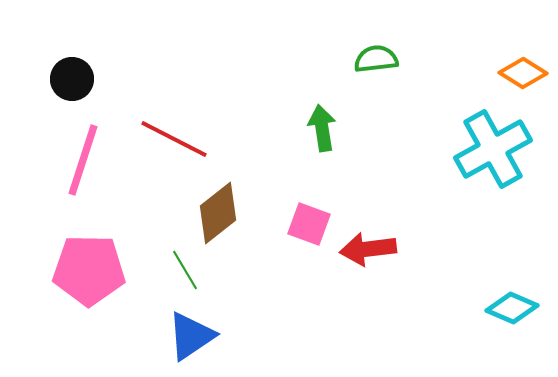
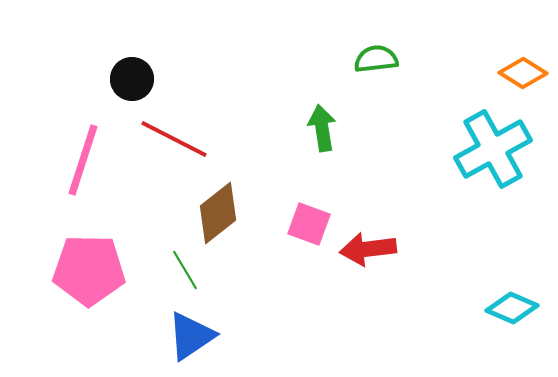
black circle: moved 60 px right
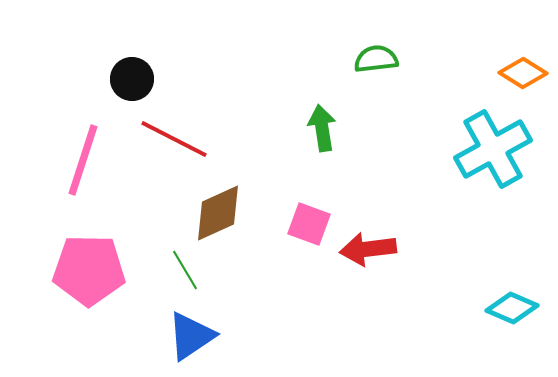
brown diamond: rotated 14 degrees clockwise
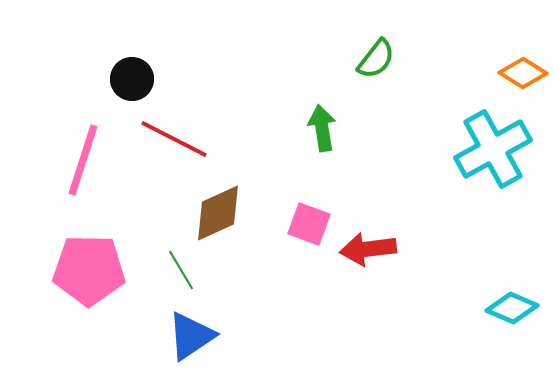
green semicircle: rotated 135 degrees clockwise
green line: moved 4 px left
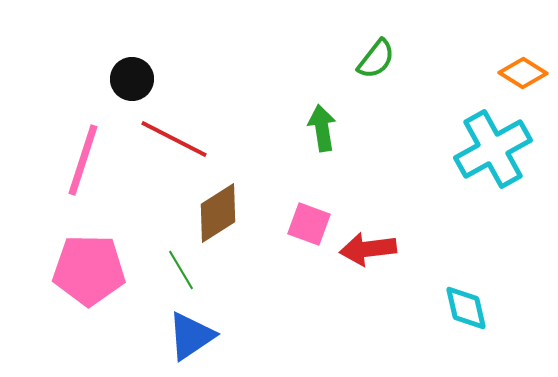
brown diamond: rotated 8 degrees counterclockwise
cyan diamond: moved 46 px left; rotated 54 degrees clockwise
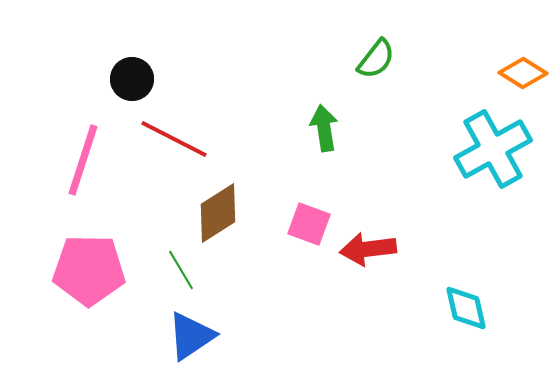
green arrow: moved 2 px right
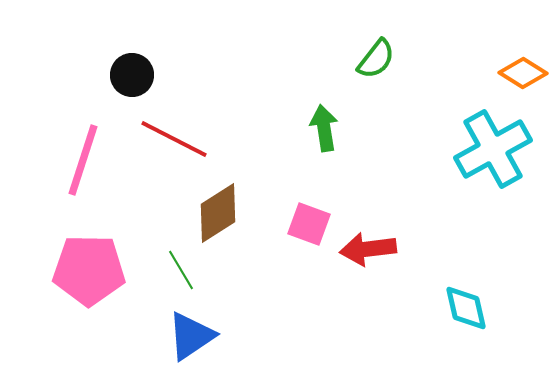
black circle: moved 4 px up
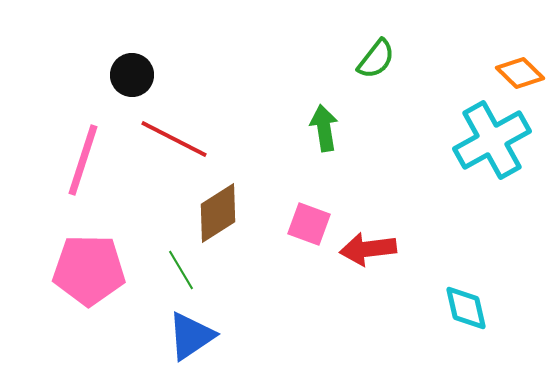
orange diamond: moved 3 px left; rotated 12 degrees clockwise
cyan cross: moved 1 px left, 9 px up
